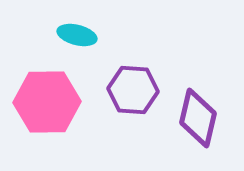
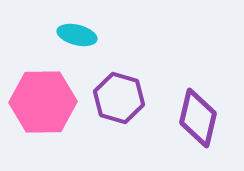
purple hexagon: moved 14 px left, 8 px down; rotated 12 degrees clockwise
pink hexagon: moved 4 px left
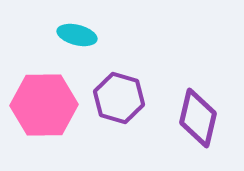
pink hexagon: moved 1 px right, 3 px down
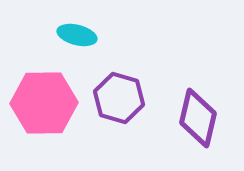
pink hexagon: moved 2 px up
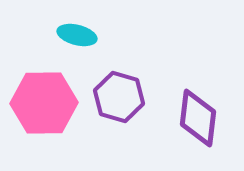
purple hexagon: moved 1 px up
purple diamond: rotated 6 degrees counterclockwise
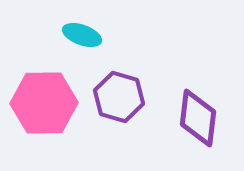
cyan ellipse: moved 5 px right; rotated 6 degrees clockwise
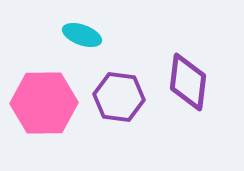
purple hexagon: rotated 9 degrees counterclockwise
purple diamond: moved 10 px left, 36 px up
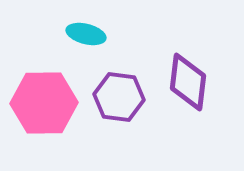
cyan ellipse: moved 4 px right, 1 px up; rotated 6 degrees counterclockwise
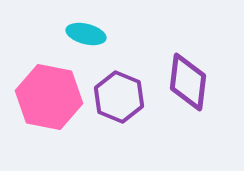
purple hexagon: rotated 15 degrees clockwise
pink hexagon: moved 5 px right, 6 px up; rotated 12 degrees clockwise
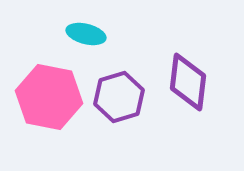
purple hexagon: rotated 21 degrees clockwise
